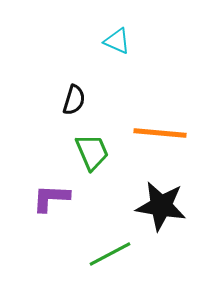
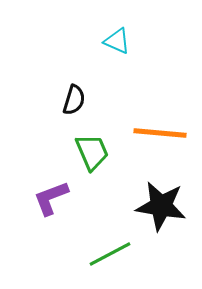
purple L-shape: rotated 24 degrees counterclockwise
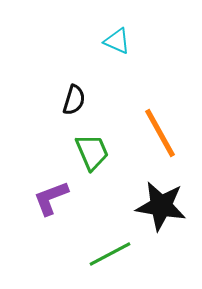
orange line: rotated 56 degrees clockwise
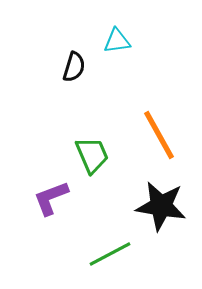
cyan triangle: rotated 32 degrees counterclockwise
black semicircle: moved 33 px up
orange line: moved 1 px left, 2 px down
green trapezoid: moved 3 px down
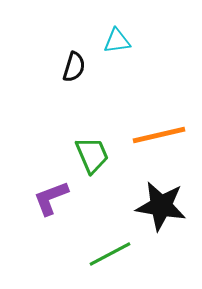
orange line: rotated 74 degrees counterclockwise
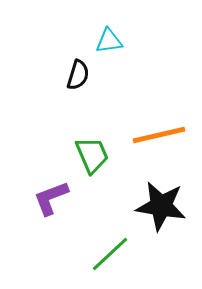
cyan triangle: moved 8 px left
black semicircle: moved 4 px right, 8 px down
green line: rotated 15 degrees counterclockwise
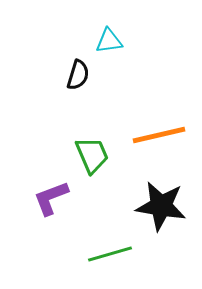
green line: rotated 27 degrees clockwise
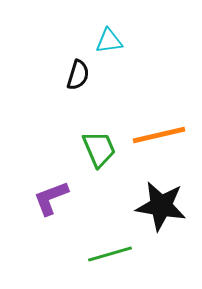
green trapezoid: moved 7 px right, 6 px up
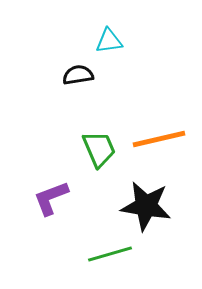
black semicircle: rotated 116 degrees counterclockwise
orange line: moved 4 px down
black star: moved 15 px left
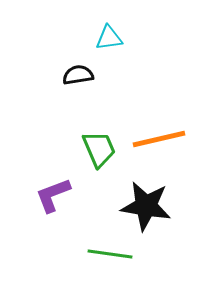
cyan triangle: moved 3 px up
purple L-shape: moved 2 px right, 3 px up
green line: rotated 24 degrees clockwise
